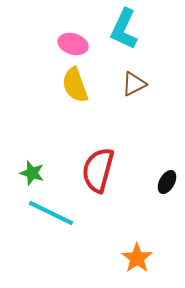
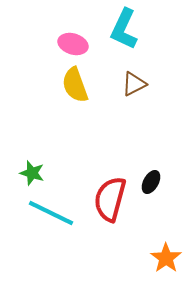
red semicircle: moved 12 px right, 29 px down
black ellipse: moved 16 px left
orange star: moved 29 px right
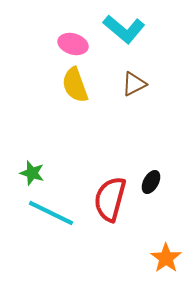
cyan L-shape: rotated 75 degrees counterclockwise
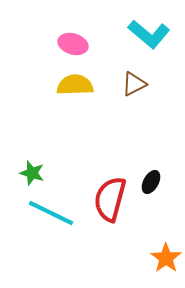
cyan L-shape: moved 25 px right, 5 px down
yellow semicircle: rotated 108 degrees clockwise
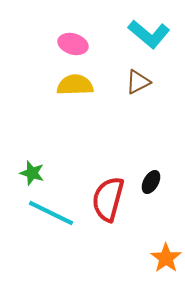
brown triangle: moved 4 px right, 2 px up
red semicircle: moved 2 px left
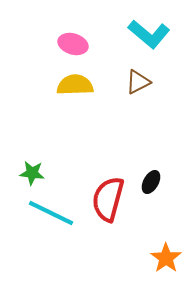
green star: rotated 10 degrees counterclockwise
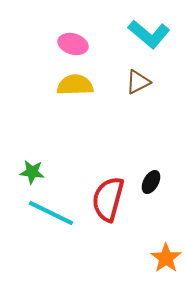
green star: moved 1 px up
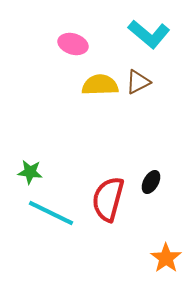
yellow semicircle: moved 25 px right
green star: moved 2 px left
